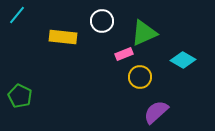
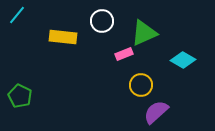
yellow circle: moved 1 px right, 8 px down
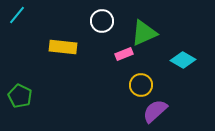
yellow rectangle: moved 10 px down
purple semicircle: moved 1 px left, 1 px up
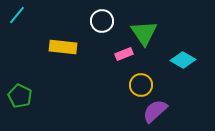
green triangle: rotated 40 degrees counterclockwise
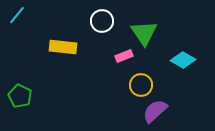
pink rectangle: moved 2 px down
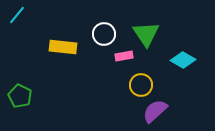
white circle: moved 2 px right, 13 px down
green triangle: moved 2 px right, 1 px down
pink rectangle: rotated 12 degrees clockwise
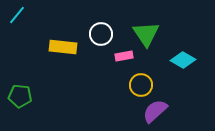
white circle: moved 3 px left
green pentagon: rotated 20 degrees counterclockwise
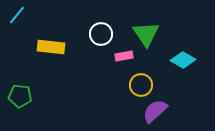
yellow rectangle: moved 12 px left
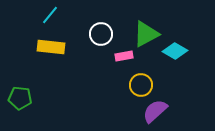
cyan line: moved 33 px right
green triangle: rotated 36 degrees clockwise
cyan diamond: moved 8 px left, 9 px up
green pentagon: moved 2 px down
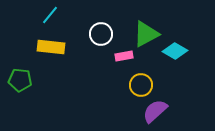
green pentagon: moved 18 px up
